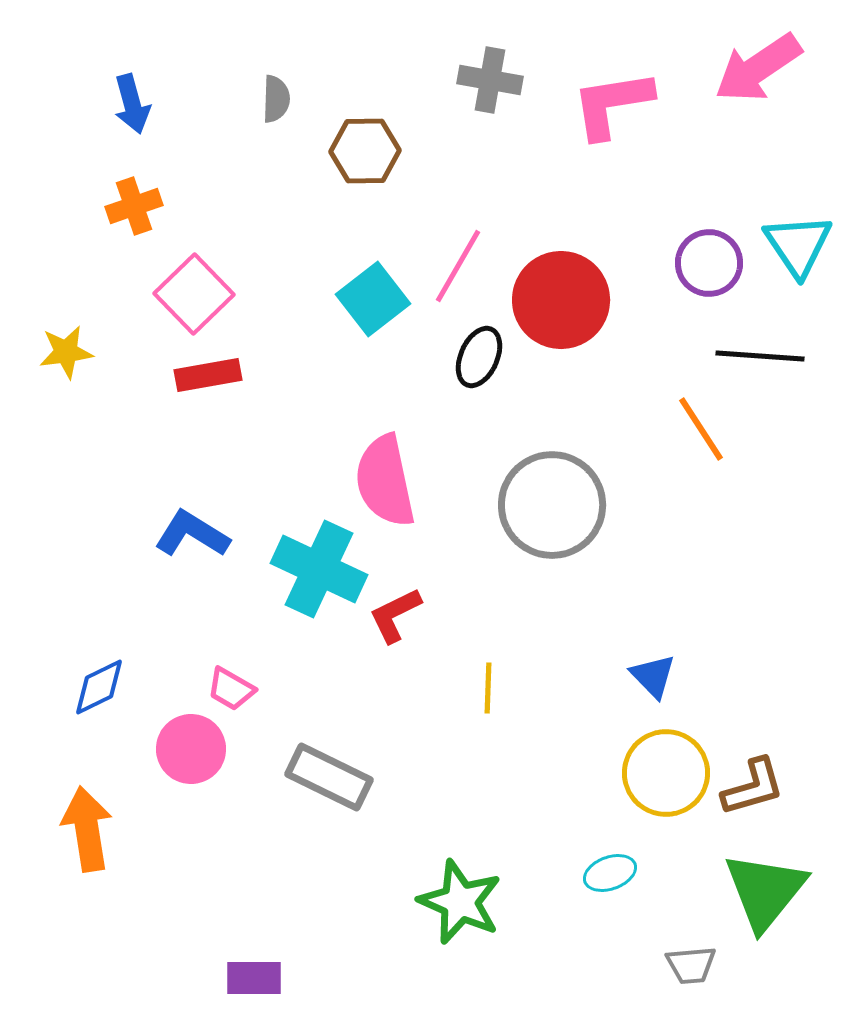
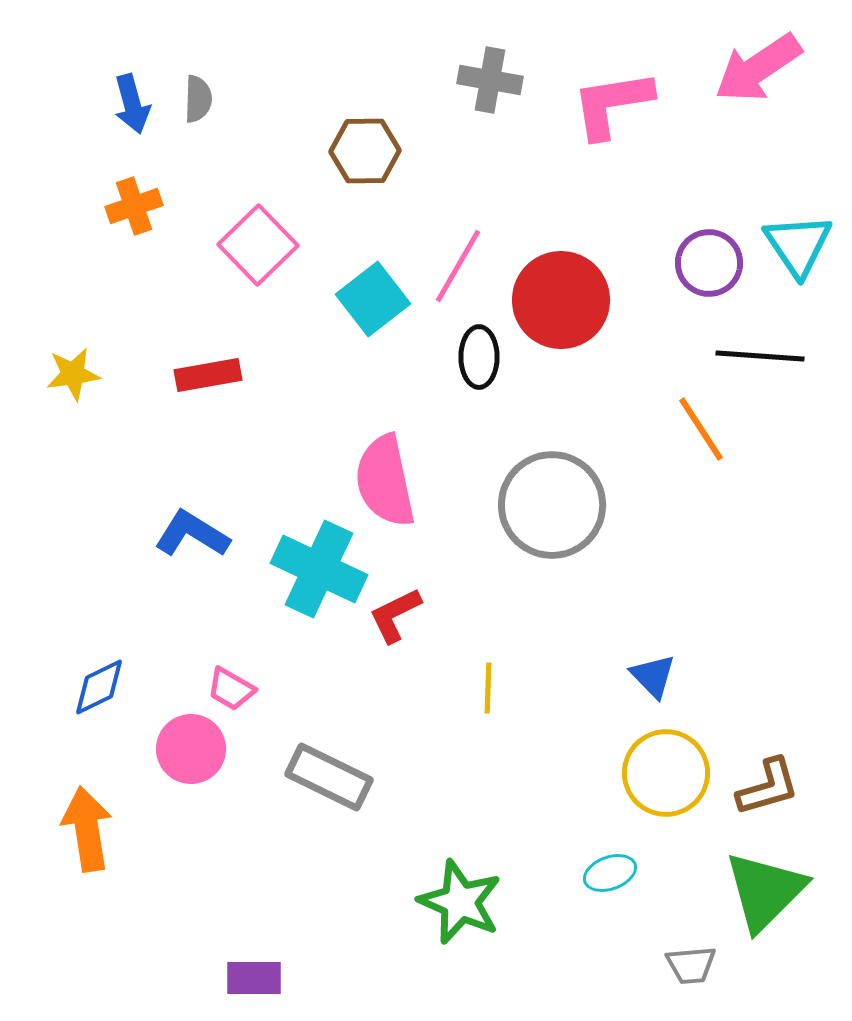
gray semicircle: moved 78 px left
pink square: moved 64 px right, 49 px up
yellow star: moved 7 px right, 22 px down
black ellipse: rotated 24 degrees counterclockwise
brown L-shape: moved 15 px right
green triangle: rotated 6 degrees clockwise
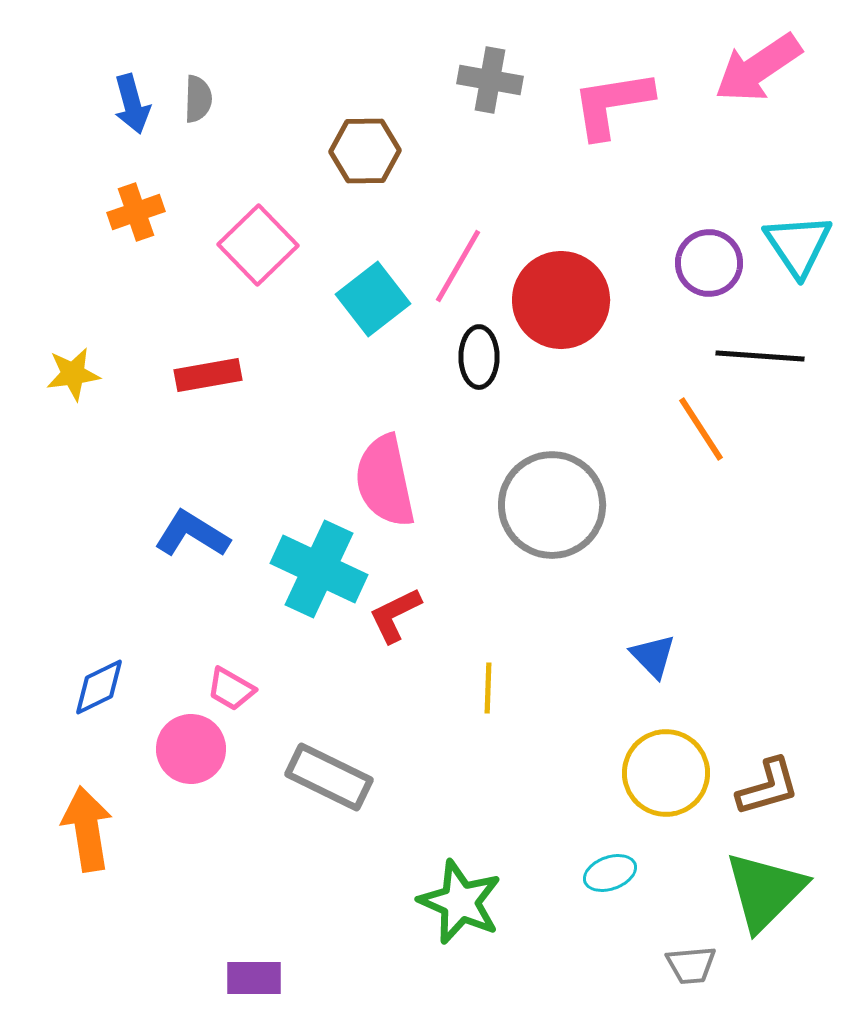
orange cross: moved 2 px right, 6 px down
blue triangle: moved 20 px up
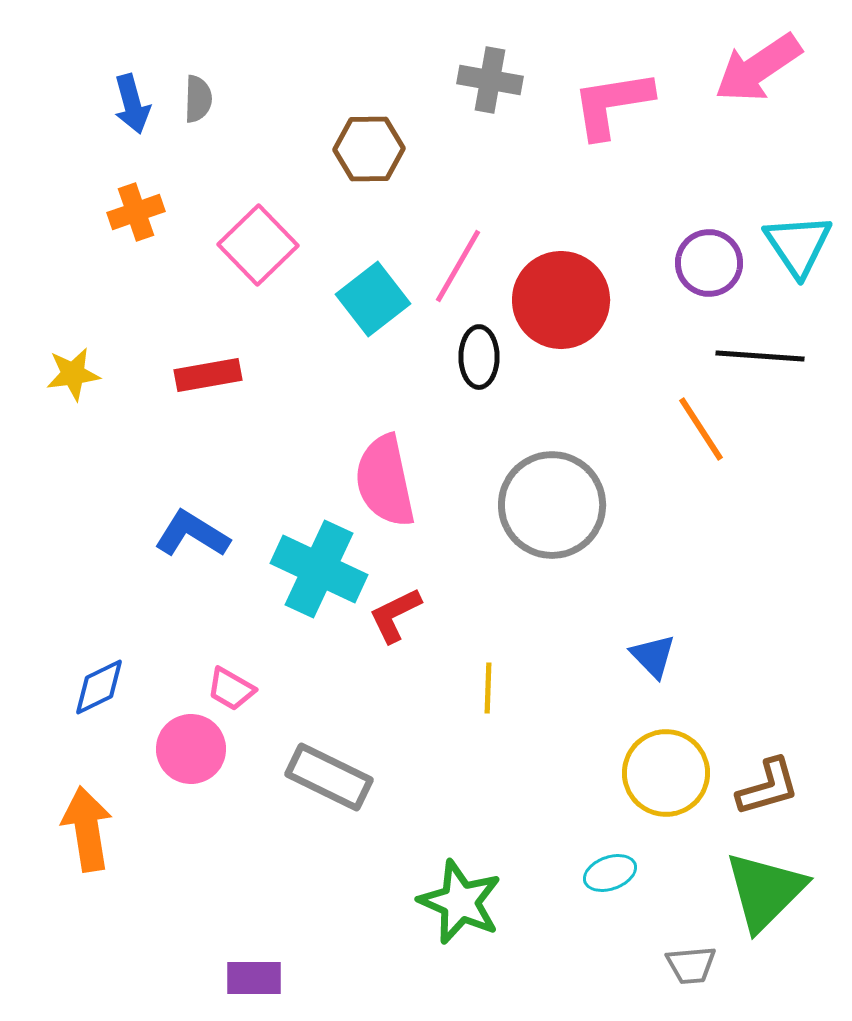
brown hexagon: moved 4 px right, 2 px up
